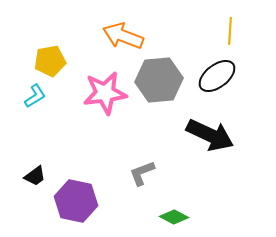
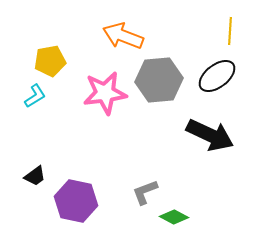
gray L-shape: moved 3 px right, 19 px down
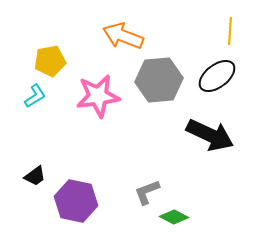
pink star: moved 7 px left, 3 px down
gray L-shape: moved 2 px right
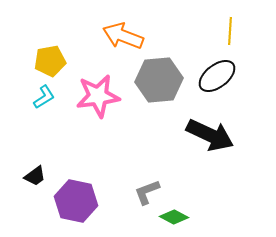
cyan L-shape: moved 9 px right, 1 px down
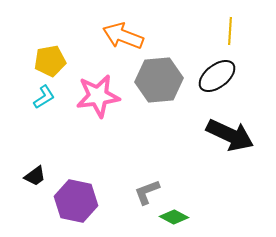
black arrow: moved 20 px right
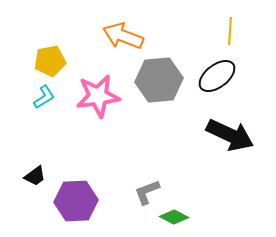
purple hexagon: rotated 15 degrees counterclockwise
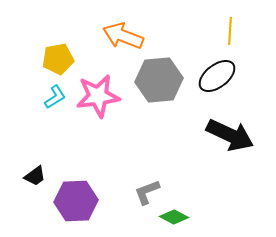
yellow pentagon: moved 8 px right, 2 px up
cyan L-shape: moved 11 px right
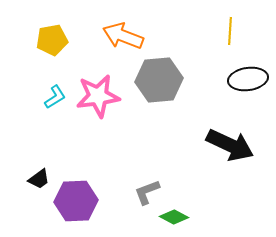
yellow pentagon: moved 6 px left, 19 px up
black ellipse: moved 31 px right, 3 px down; rotated 30 degrees clockwise
black arrow: moved 10 px down
black trapezoid: moved 4 px right, 3 px down
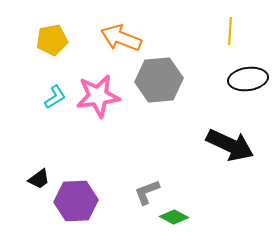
orange arrow: moved 2 px left, 2 px down
